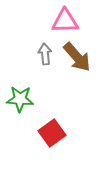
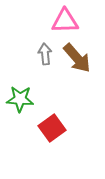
brown arrow: moved 1 px down
red square: moved 5 px up
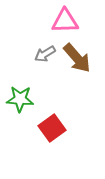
gray arrow: rotated 115 degrees counterclockwise
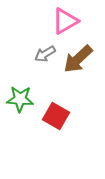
pink triangle: rotated 28 degrees counterclockwise
brown arrow: moved 1 px right, 1 px down; rotated 88 degrees clockwise
red square: moved 4 px right, 12 px up; rotated 24 degrees counterclockwise
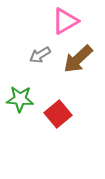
gray arrow: moved 5 px left, 1 px down
red square: moved 2 px right, 2 px up; rotated 20 degrees clockwise
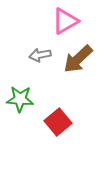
gray arrow: rotated 20 degrees clockwise
red square: moved 8 px down
